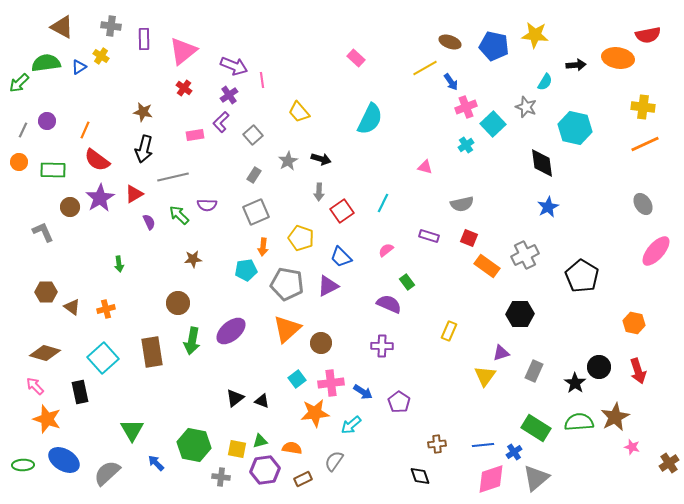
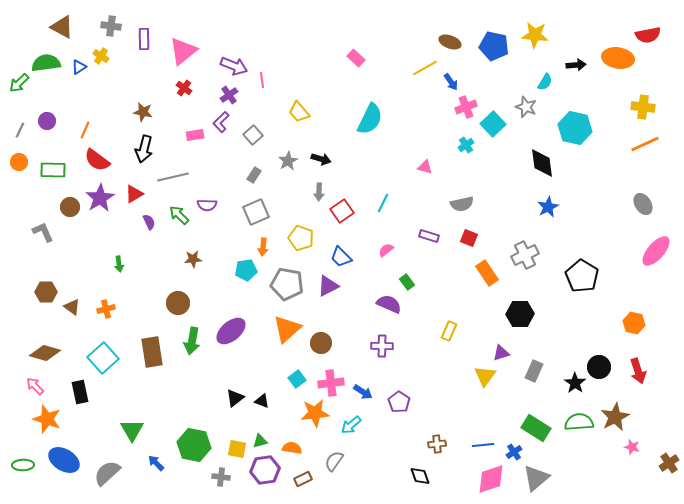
gray line at (23, 130): moved 3 px left
orange rectangle at (487, 266): moved 7 px down; rotated 20 degrees clockwise
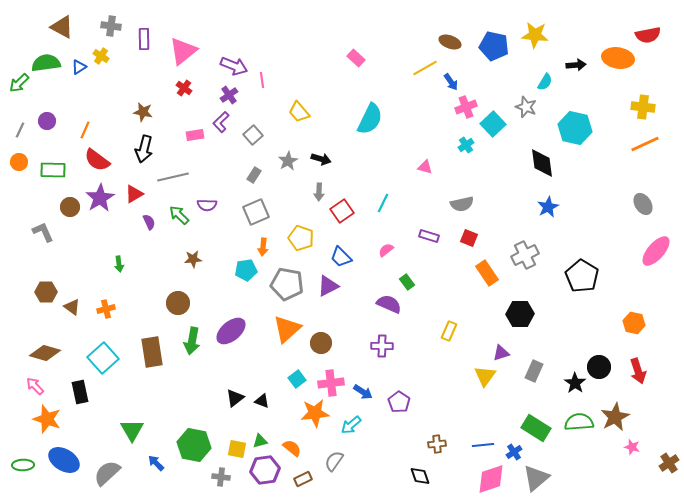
orange semicircle at (292, 448): rotated 30 degrees clockwise
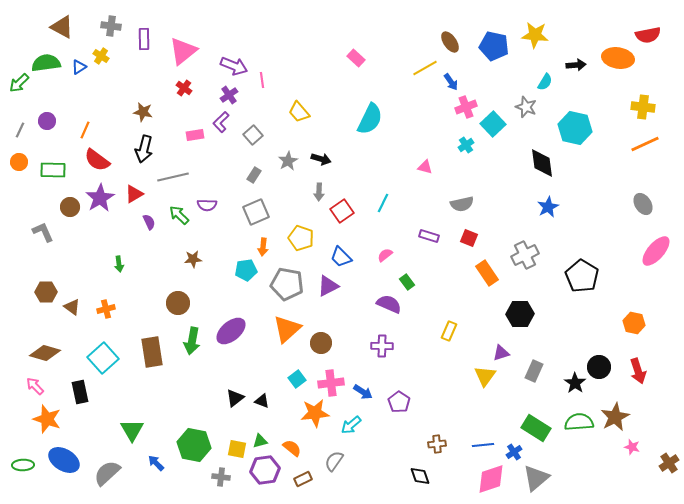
brown ellipse at (450, 42): rotated 35 degrees clockwise
pink semicircle at (386, 250): moved 1 px left, 5 px down
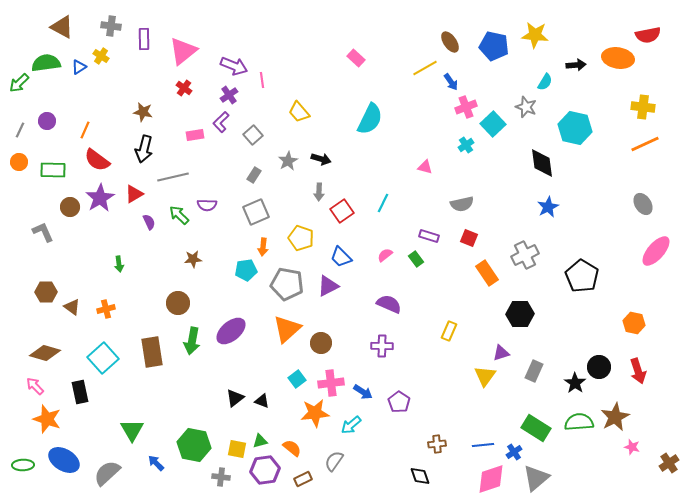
green rectangle at (407, 282): moved 9 px right, 23 px up
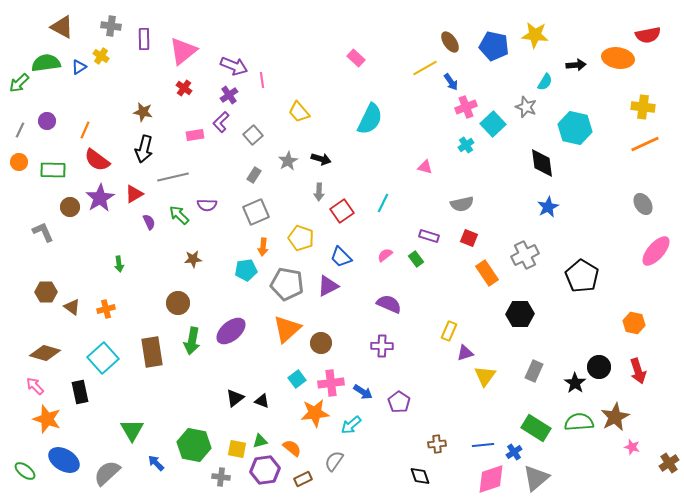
purple triangle at (501, 353): moved 36 px left
green ellipse at (23, 465): moved 2 px right, 6 px down; rotated 40 degrees clockwise
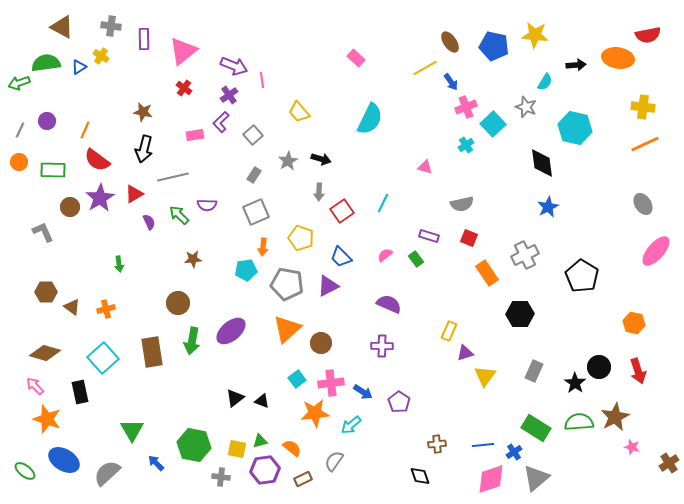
green arrow at (19, 83): rotated 25 degrees clockwise
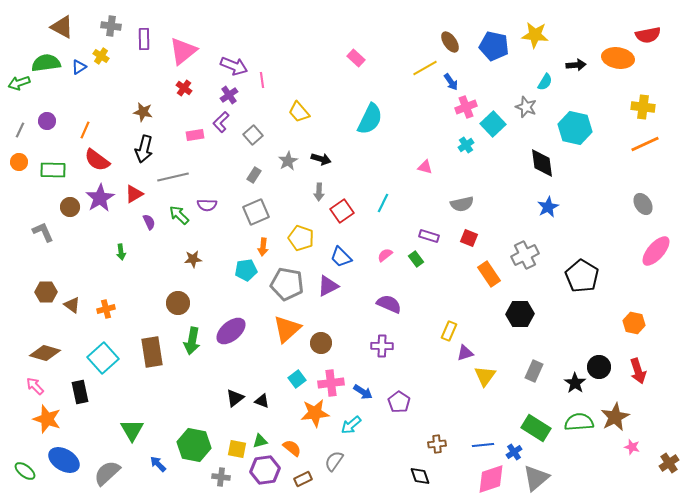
green arrow at (119, 264): moved 2 px right, 12 px up
orange rectangle at (487, 273): moved 2 px right, 1 px down
brown triangle at (72, 307): moved 2 px up
blue arrow at (156, 463): moved 2 px right, 1 px down
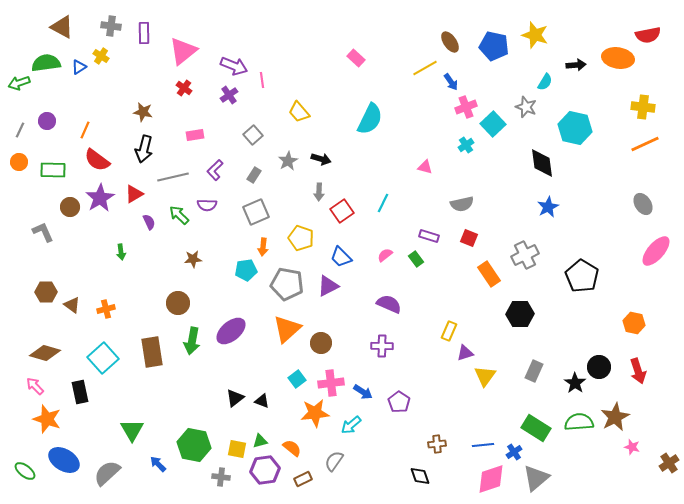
yellow star at (535, 35): rotated 12 degrees clockwise
purple rectangle at (144, 39): moved 6 px up
purple L-shape at (221, 122): moved 6 px left, 48 px down
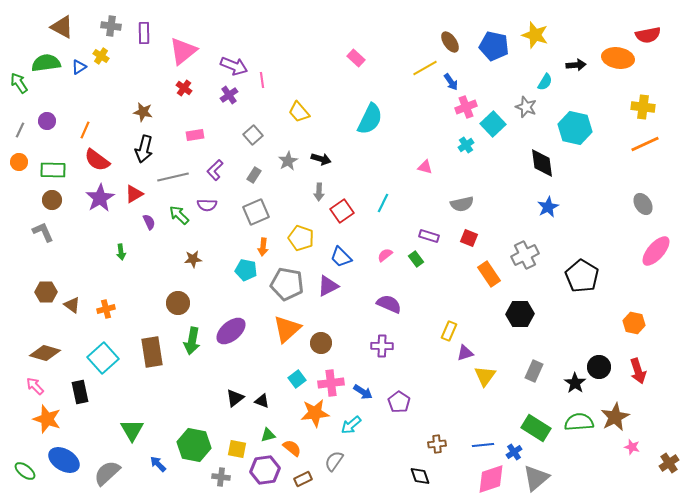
green arrow at (19, 83): rotated 75 degrees clockwise
brown circle at (70, 207): moved 18 px left, 7 px up
cyan pentagon at (246, 270): rotated 20 degrees clockwise
green triangle at (260, 441): moved 8 px right, 6 px up
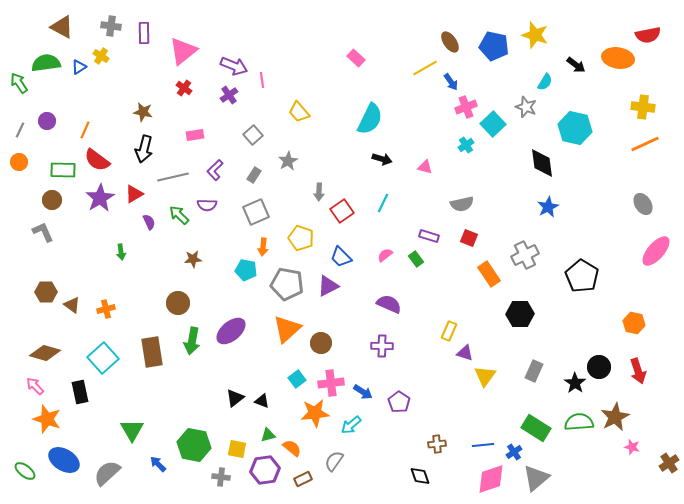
black arrow at (576, 65): rotated 42 degrees clockwise
black arrow at (321, 159): moved 61 px right
green rectangle at (53, 170): moved 10 px right
purple triangle at (465, 353): rotated 36 degrees clockwise
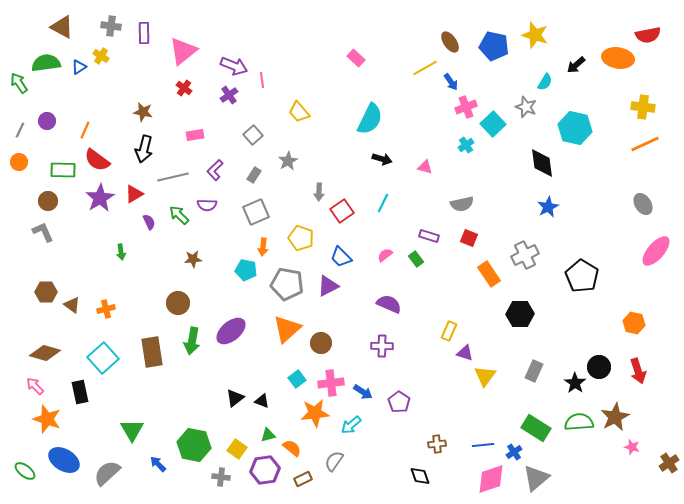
black arrow at (576, 65): rotated 102 degrees clockwise
brown circle at (52, 200): moved 4 px left, 1 px down
yellow square at (237, 449): rotated 24 degrees clockwise
